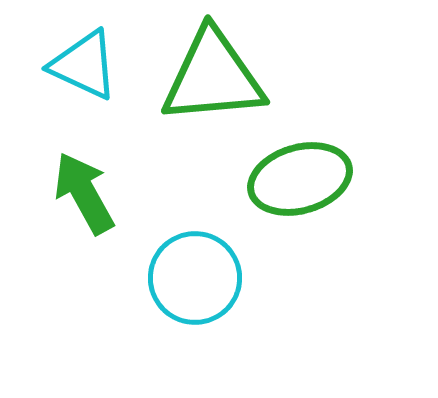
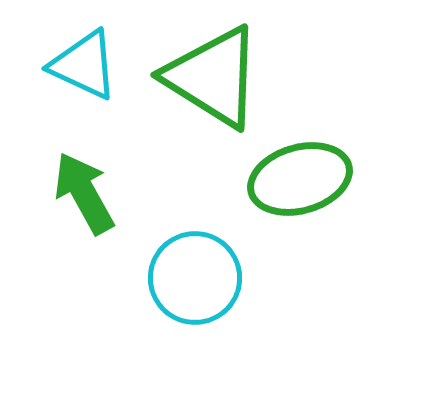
green triangle: rotated 37 degrees clockwise
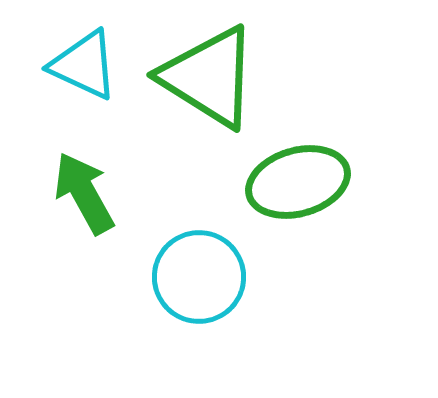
green triangle: moved 4 px left
green ellipse: moved 2 px left, 3 px down
cyan circle: moved 4 px right, 1 px up
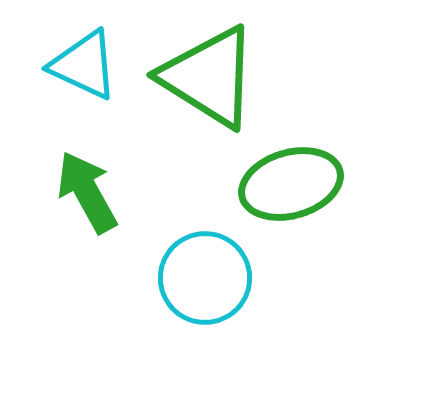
green ellipse: moved 7 px left, 2 px down
green arrow: moved 3 px right, 1 px up
cyan circle: moved 6 px right, 1 px down
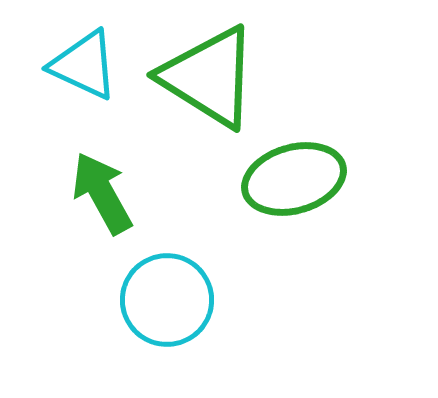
green ellipse: moved 3 px right, 5 px up
green arrow: moved 15 px right, 1 px down
cyan circle: moved 38 px left, 22 px down
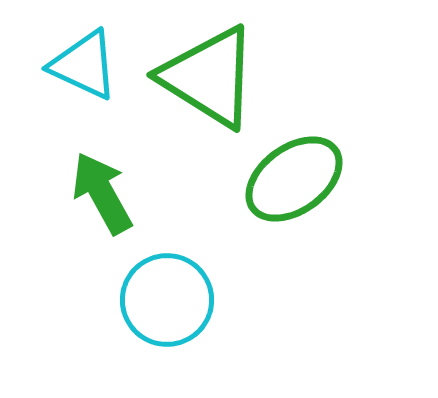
green ellipse: rotated 20 degrees counterclockwise
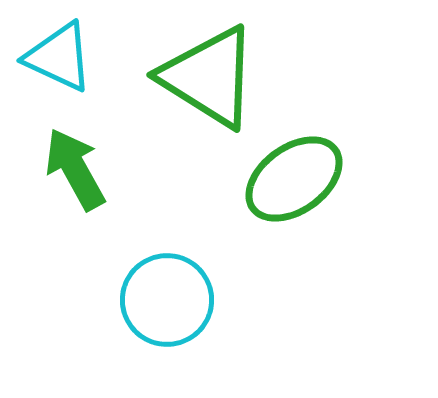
cyan triangle: moved 25 px left, 8 px up
green arrow: moved 27 px left, 24 px up
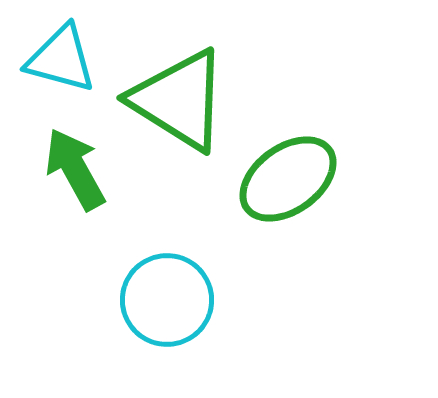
cyan triangle: moved 2 px right, 2 px down; rotated 10 degrees counterclockwise
green triangle: moved 30 px left, 23 px down
green ellipse: moved 6 px left
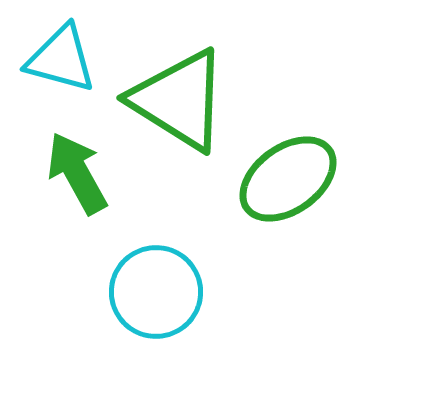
green arrow: moved 2 px right, 4 px down
cyan circle: moved 11 px left, 8 px up
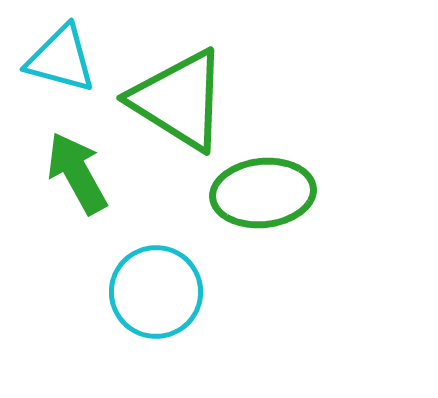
green ellipse: moved 25 px left, 14 px down; rotated 30 degrees clockwise
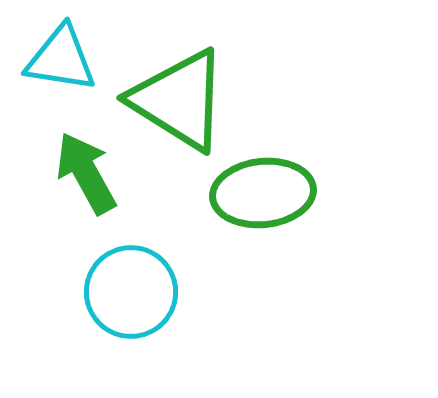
cyan triangle: rotated 6 degrees counterclockwise
green arrow: moved 9 px right
cyan circle: moved 25 px left
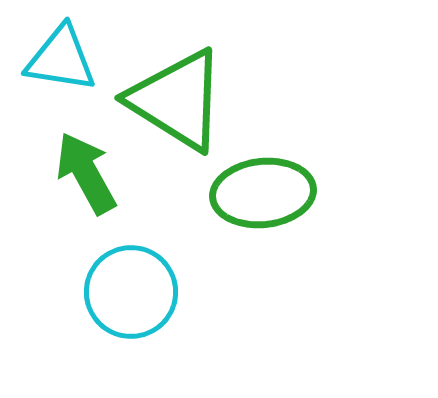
green triangle: moved 2 px left
